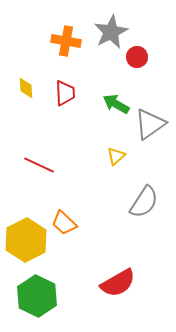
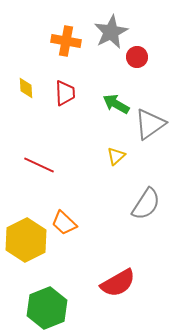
gray semicircle: moved 2 px right, 2 px down
green hexagon: moved 10 px right, 12 px down; rotated 12 degrees clockwise
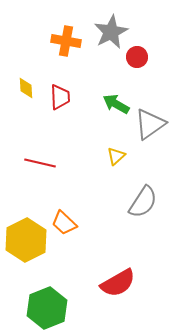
red trapezoid: moved 5 px left, 4 px down
red line: moved 1 px right, 2 px up; rotated 12 degrees counterclockwise
gray semicircle: moved 3 px left, 2 px up
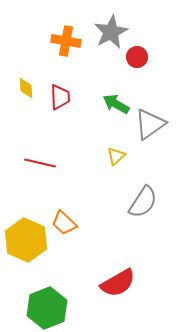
yellow hexagon: rotated 9 degrees counterclockwise
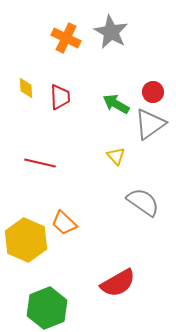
gray star: rotated 16 degrees counterclockwise
orange cross: moved 3 px up; rotated 16 degrees clockwise
red circle: moved 16 px right, 35 px down
yellow triangle: rotated 30 degrees counterclockwise
gray semicircle: rotated 88 degrees counterclockwise
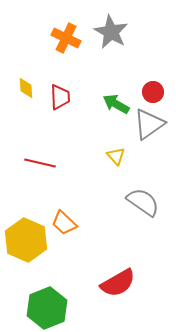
gray triangle: moved 1 px left
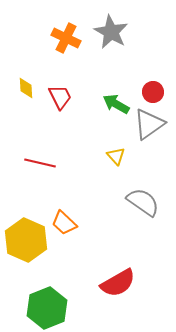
red trapezoid: rotated 24 degrees counterclockwise
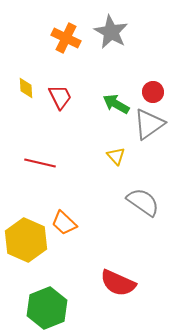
red semicircle: rotated 54 degrees clockwise
